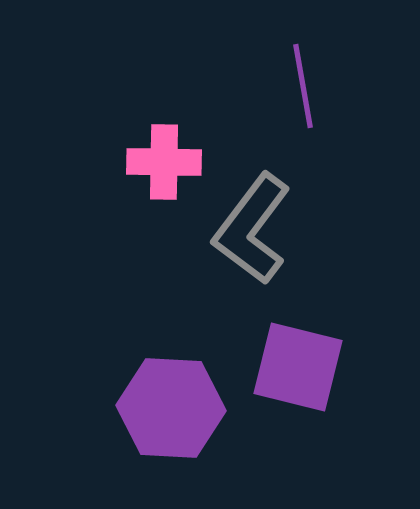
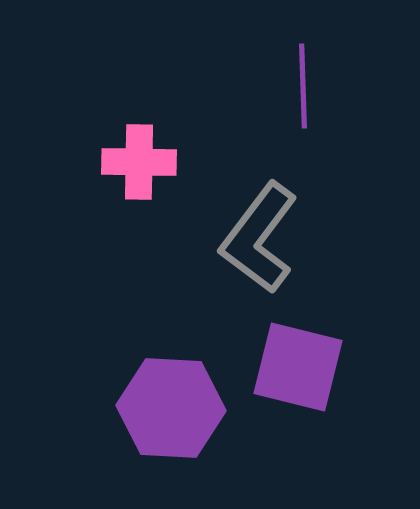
purple line: rotated 8 degrees clockwise
pink cross: moved 25 px left
gray L-shape: moved 7 px right, 9 px down
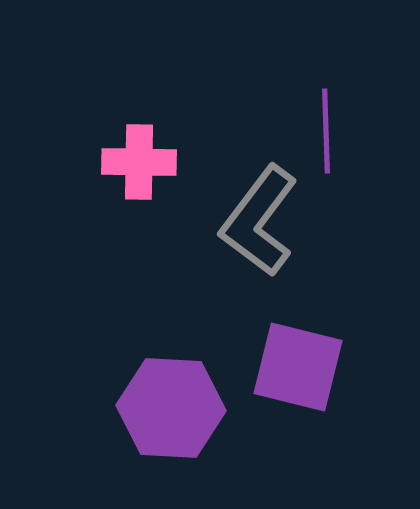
purple line: moved 23 px right, 45 px down
gray L-shape: moved 17 px up
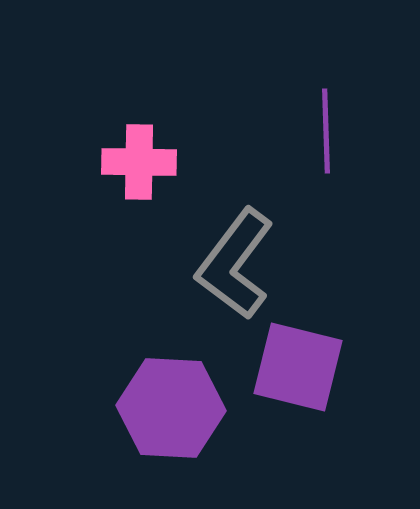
gray L-shape: moved 24 px left, 43 px down
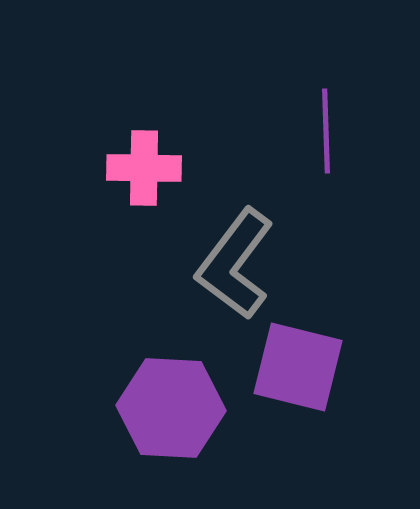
pink cross: moved 5 px right, 6 px down
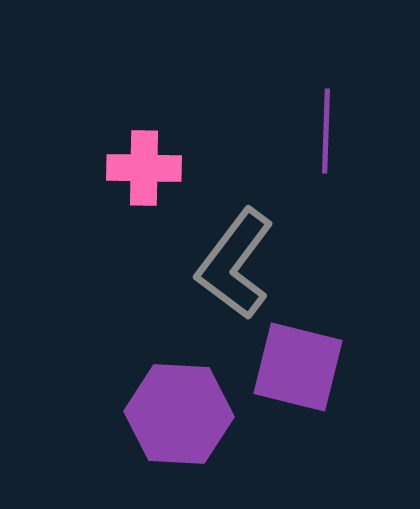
purple line: rotated 4 degrees clockwise
purple hexagon: moved 8 px right, 6 px down
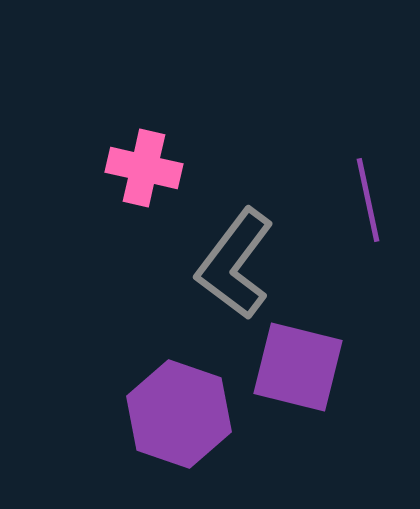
purple line: moved 42 px right, 69 px down; rotated 14 degrees counterclockwise
pink cross: rotated 12 degrees clockwise
purple hexagon: rotated 16 degrees clockwise
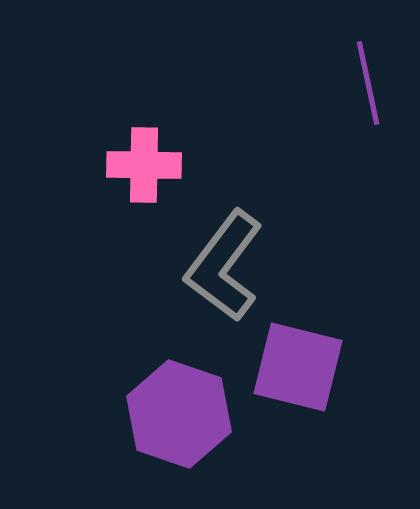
pink cross: moved 3 px up; rotated 12 degrees counterclockwise
purple line: moved 117 px up
gray L-shape: moved 11 px left, 2 px down
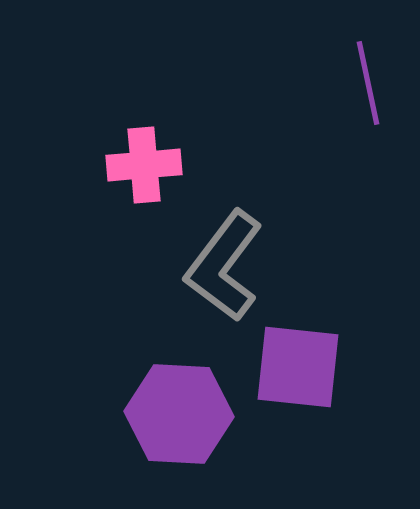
pink cross: rotated 6 degrees counterclockwise
purple square: rotated 8 degrees counterclockwise
purple hexagon: rotated 16 degrees counterclockwise
